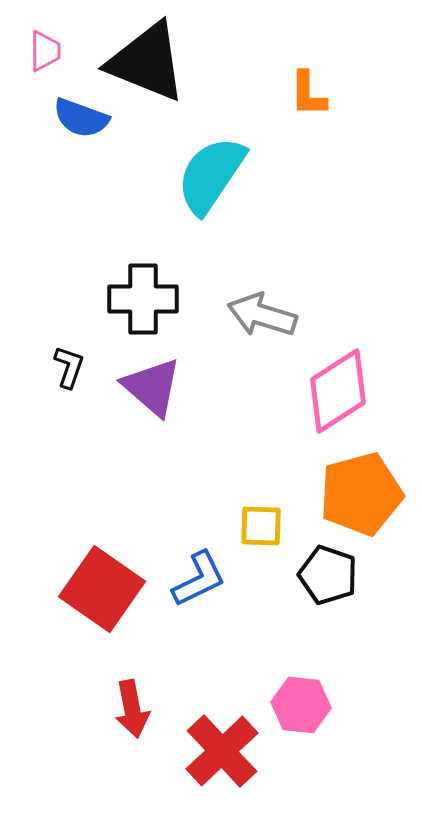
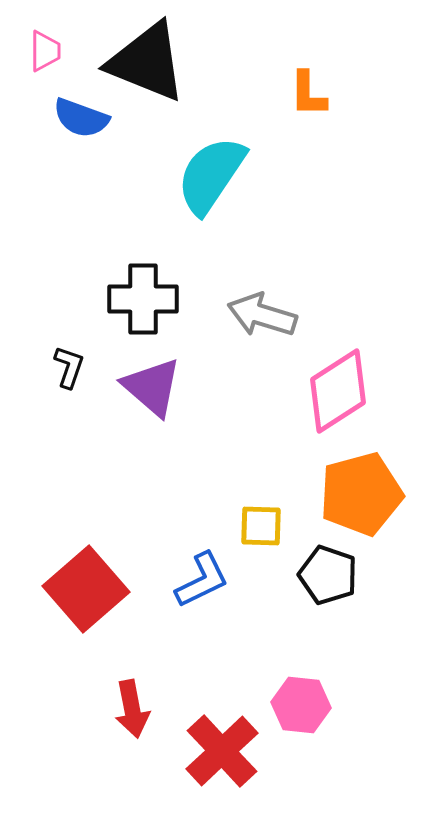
blue L-shape: moved 3 px right, 1 px down
red square: moved 16 px left; rotated 14 degrees clockwise
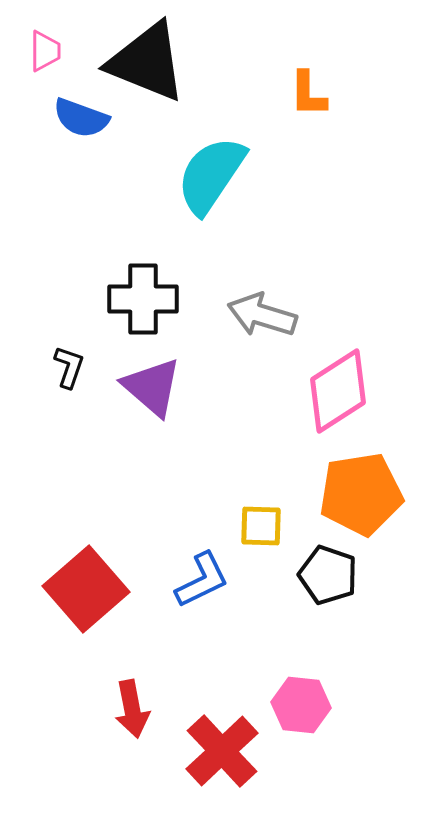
orange pentagon: rotated 6 degrees clockwise
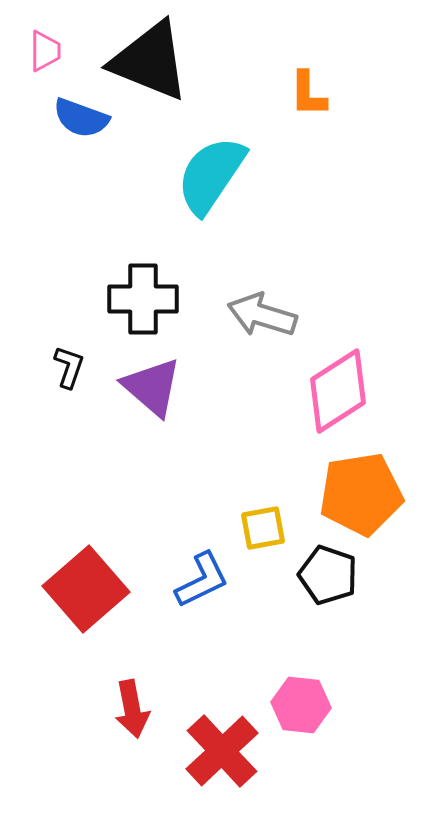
black triangle: moved 3 px right, 1 px up
yellow square: moved 2 px right, 2 px down; rotated 12 degrees counterclockwise
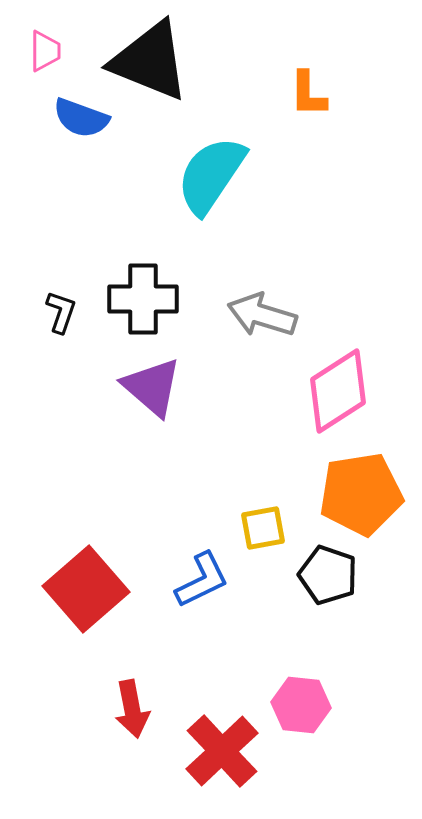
black L-shape: moved 8 px left, 55 px up
